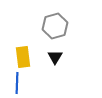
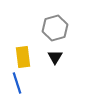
gray hexagon: moved 2 px down
blue line: rotated 20 degrees counterclockwise
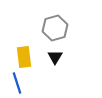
yellow rectangle: moved 1 px right
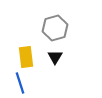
yellow rectangle: moved 2 px right
blue line: moved 3 px right
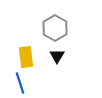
gray hexagon: rotated 15 degrees counterclockwise
black triangle: moved 2 px right, 1 px up
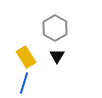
yellow rectangle: rotated 25 degrees counterclockwise
blue line: moved 4 px right; rotated 35 degrees clockwise
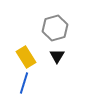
gray hexagon: rotated 15 degrees clockwise
